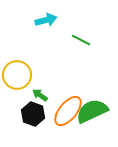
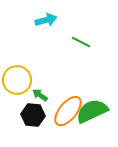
green line: moved 2 px down
yellow circle: moved 5 px down
black hexagon: moved 1 px down; rotated 15 degrees counterclockwise
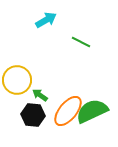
cyan arrow: rotated 15 degrees counterclockwise
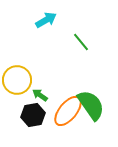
green line: rotated 24 degrees clockwise
green semicircle: moved 1 px left, 6 px up; rotated 80 degrees clockwise
black hexagon: rotated 15 degrees counterclockwise
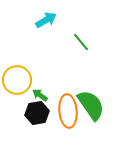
orange ellipse: rotated 44 degrees counterclockwise
black hexagon: moved 4 px right, 2 px up
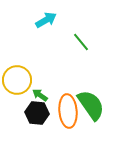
black hexagon: rotated 15 degrees clockwise
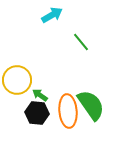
cyan arrow: moved 6 px right, 5 px up
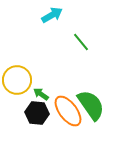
green arrow: moved 1 px right, 1 px up
orange ellipse: rotated 32 degrees counterclockwise
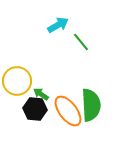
cyan arrow: moved 6 px right, 10 px down
yellow circle: moved 1 px down
green semicircle: rotated 32 degrees clockwise
black hexagon: moved 2 px left, 4 px up
